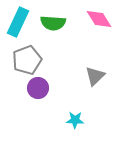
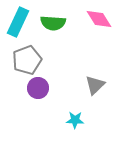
gray triangle: moved 9 px down
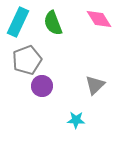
green semicircle: rotated 65 degrees clockwise
purple circle: moved 4 px right, 2 px up
cyan star: moved 1 px right
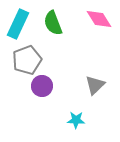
cyan rectangle: moved 2 px down
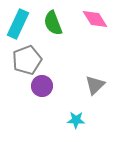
pink diamond: moved 4 px left
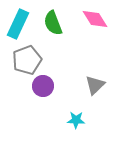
purple circle: moved 1 px right
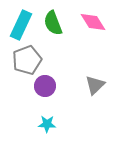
pink diamond: moved 2 px left, 3 px down
cyan rectangle: moved 3 px right, 1 px down
purple circle: moved 2 px right
cyan star: moved 29 px left, 4 px down
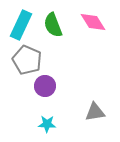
green semicircle: moved 2 px down
gray pentagon: rotated 28 degrees counterclockwise
gray triangle: moved 27 px down; rotated 35 degrees clockwise
